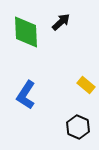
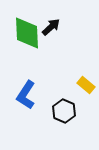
black arrow: moved 10 px left, 5 px down
green diamond: moved 1 px right, 1 px down
black hexagon: moved 14 px left, 16 px up
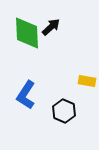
yellow rectangle: moved 1 px right, 4 px up; rotated 30 degrees counterclockwise
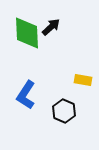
yellow rectangle: moved 4 px left, 1 px up
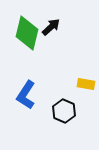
green diamond: rotated 16 degrees clockwise
yellow rectangle: moved 3 px right, 4 px down
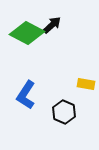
black arrow: moved 1 px right, 2 px up
green diamond: rotated 76 degrees counterclockwise
black hexagon: moved 1 px down
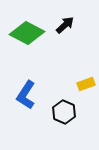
black arrow: moved 13 px right
yellow rectangle: rotated 30 degrees counterclockwise
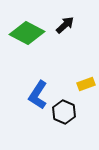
blue L-shape: moved 12 px right
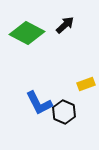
blue L-shape: moved 1 px right, 8 px down; rotated 60 degrees counterclockwise
